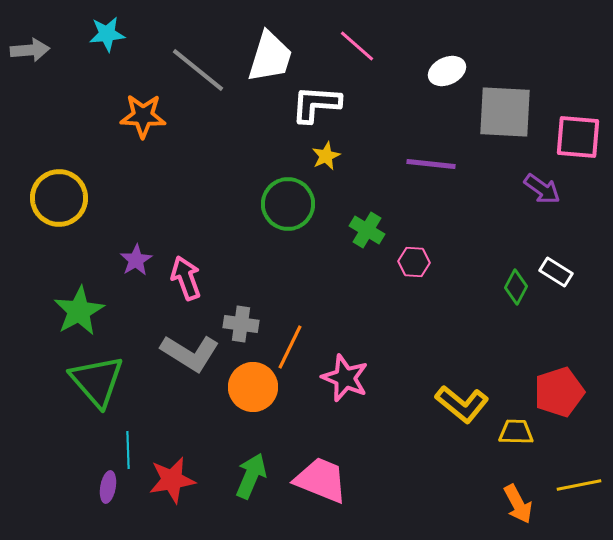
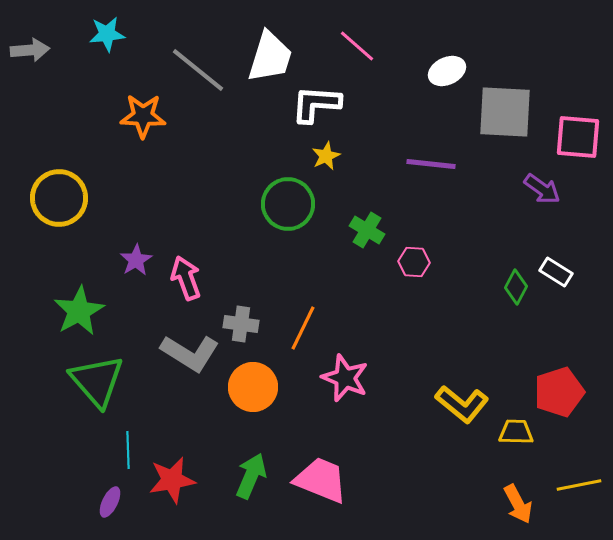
orange line: moved 13 px right, 19 px up
purple ellipse: moved 2 px right, 15 px down; rotated 16 degrees clockwise
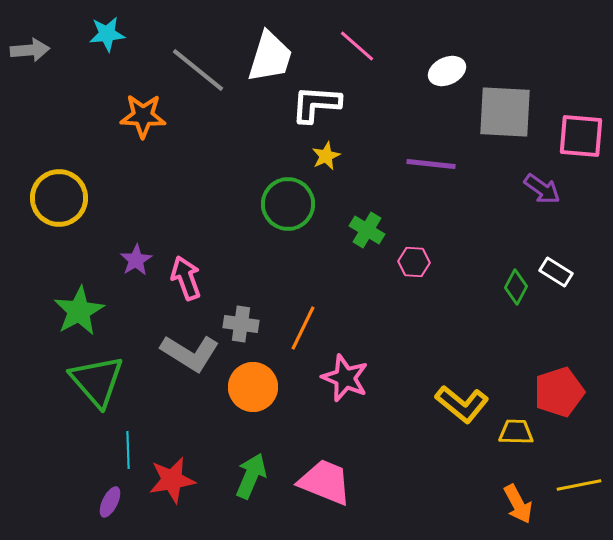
pink square: moved 3 px right, 1 px up
pink trapezoid: moved 4 px right, 2 px down
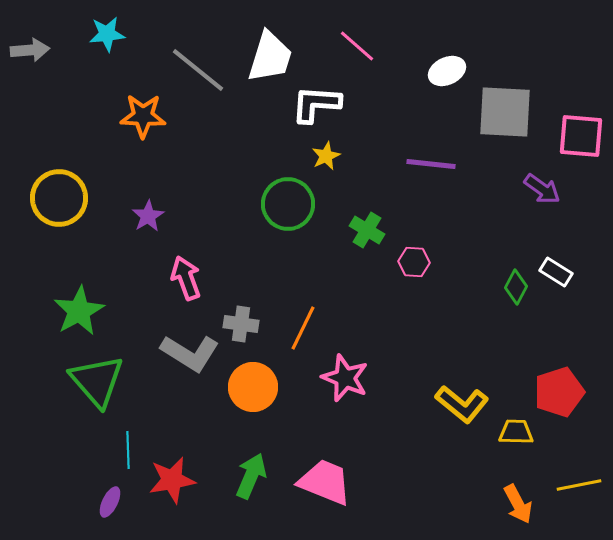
purple star: moved 12 px right, 44 px up
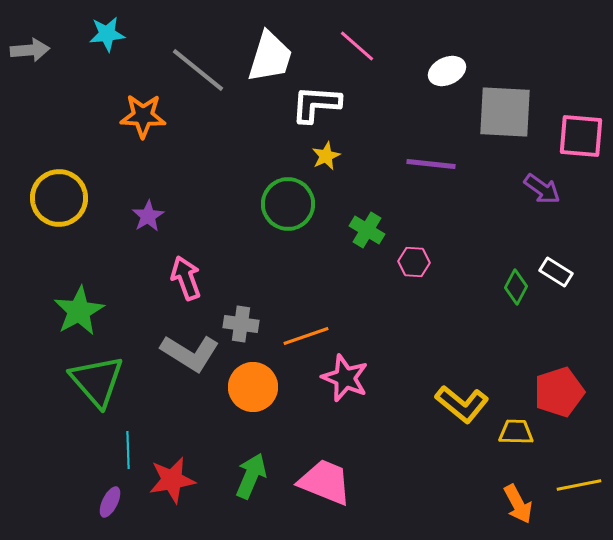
orange line: moved 3 px right, 8 px down; rotated 45 degrees clockwise
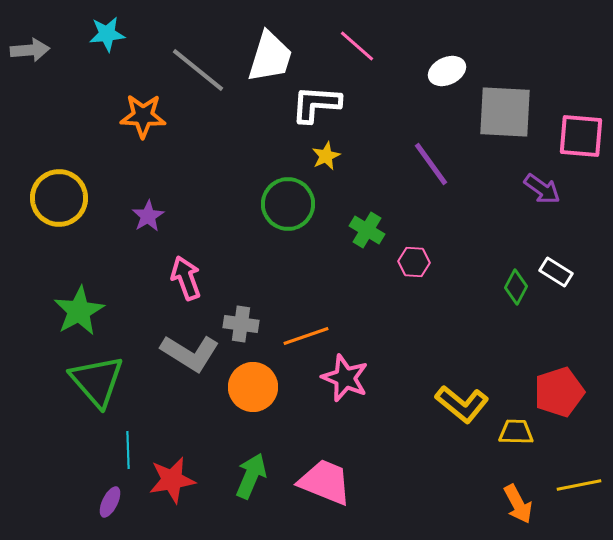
purple line: rotated 48 degrees clockwise
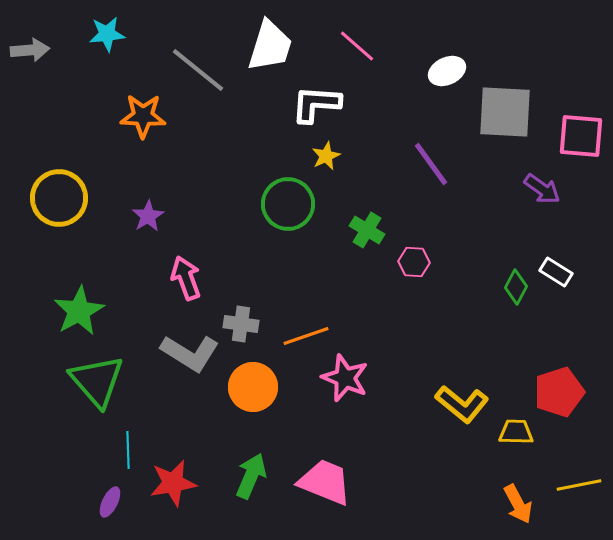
white trapezoid: moved 11 px up
red star: moved 1 px right, 3 px down
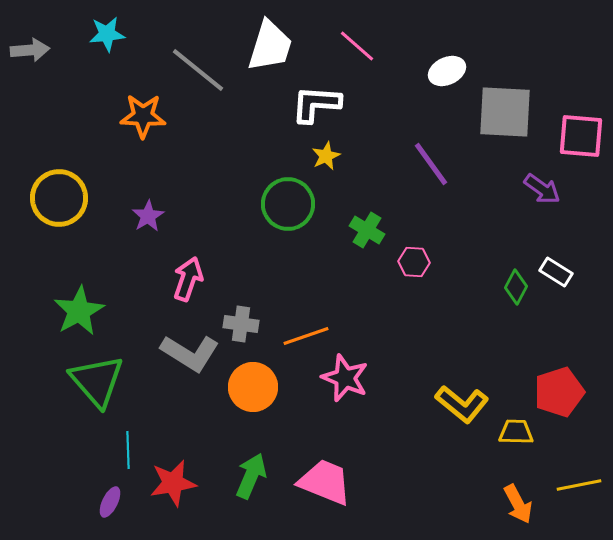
pink arrow: moved 2 px right, 1 px down; rotated 39 degrees clockwise
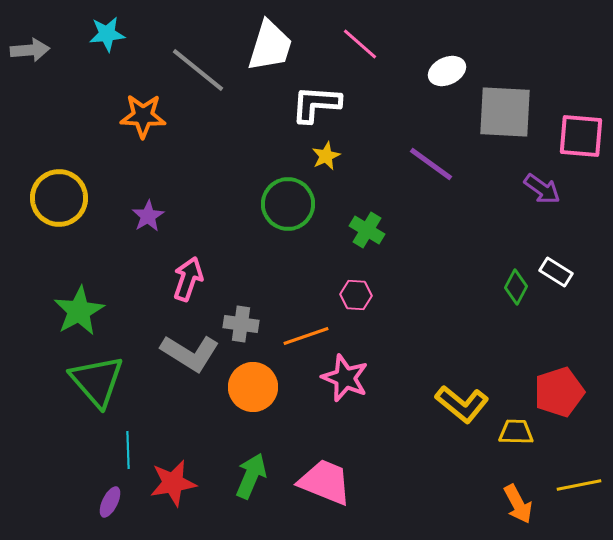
pink line: moved 3 px right, 2 px up
purple line: rotated 18 degrees counterclockwise
pink hexagon: moved 58 px left, 33 px down
